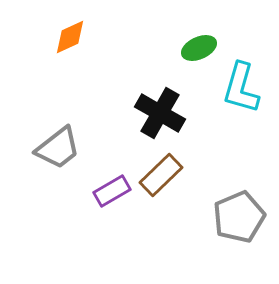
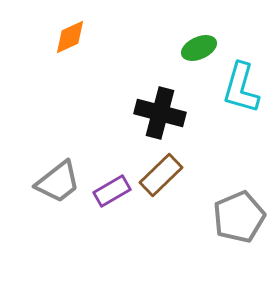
black cross: rotated 15 degrees counterclockwise
gray trapezoid: moved 34 px down
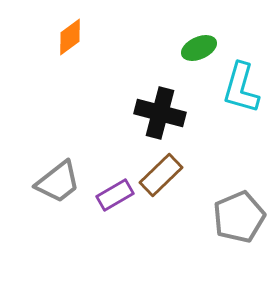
orange diamond: rotated 12 degrees counterclockwise
purple rectangle: moved 3 px right, 4 px down
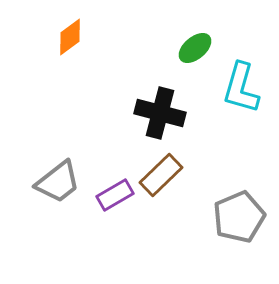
green ellipse: moved 4 px left; rotated 16 degrees counterclockwise
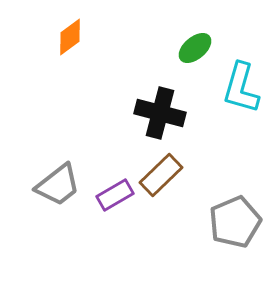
gray trapezoid: moved 3 px down
gray pentagon: moved 4 px left, 5 px down
